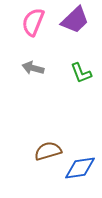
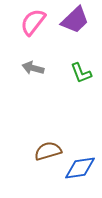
pink semicircle: rotated 16 degrees clockwise
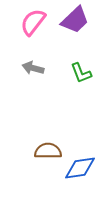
brown semicircle: rotated 16 degrees clockwise
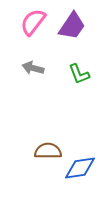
purple trapezoid: moved 3 px left, 6 px down; rotated 12 degrees counterclockwise
green L-shape: moved 2 px left, 1 px down
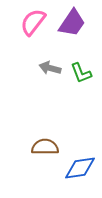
purple trapezoid: moved 3 px up
gray arrow: moved 17 px right
green L-shape: moved 2 px right, 1 px up
brown semicircle: moved 3 px left, 4 px up
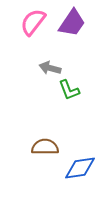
green L-shape: moved 12 px left, 17 px down
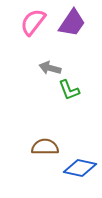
blue diamond: rotated 20 degrees clockwise
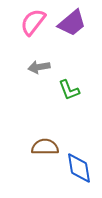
purple trapezoid: rotated 16 degrees clockwise
gray arrow: moved 11 px left, 1 px up; rotated 25 degrees counterclockwise
blue diamond: moved 1 px left; rotated 68 degrees clockwise
